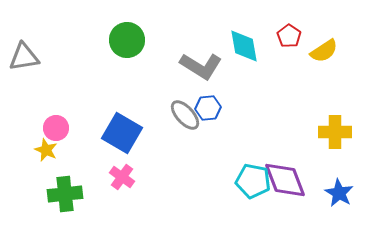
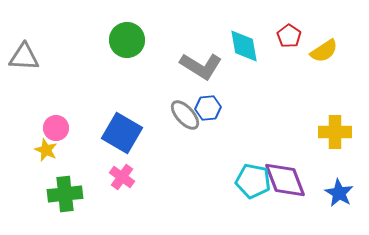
gray triangle: rotated 12 degrees clockwise
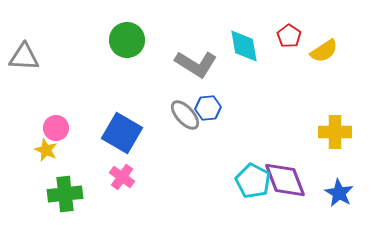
gray L-shape: moved 5 px left, 2 px up
cyan pentagon: rotated 16 degrees clockwise
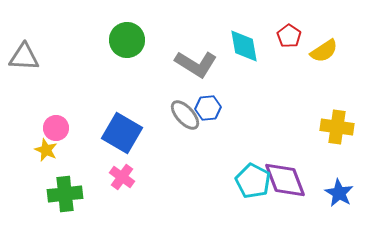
yellow cross: moved 2 px right, 5 px up; rotated 8 degrees clockwise
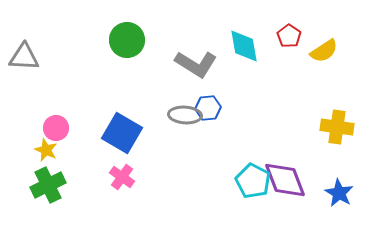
gray ellipse: rotated 44 degrees counterclockwise
green cross: moved 17 px left, 9 px up; rotated 20 degrees counterclockwise
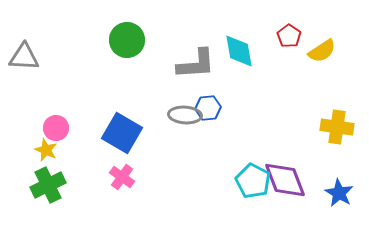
cyan diamond: moved 5 px left, 5 px down
yellow semicircle: moved 2 px left
gray L-shape: rotated 36 degrees counterclockwise
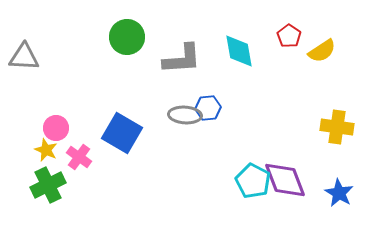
green circle: moved 3 px up
gray L-shape: moved 14 px left, 5 px up
pink cross: moved 43 px left, 20 px up
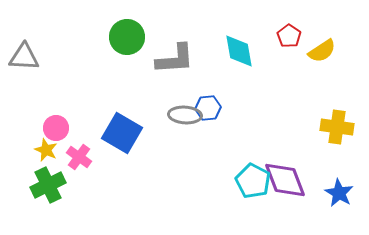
gray L-shape: moved 7 px left
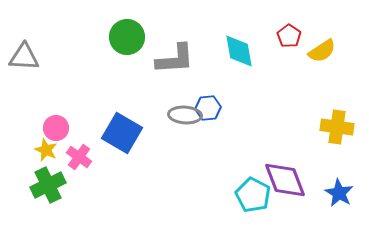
cyan pentagon: moved 14 px down
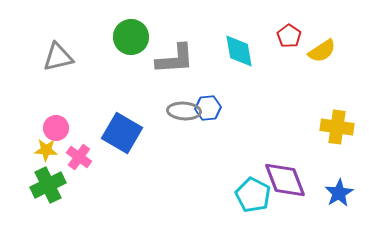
green circle: moved 4 px right
gray triangle: moved 34 px right; rotated 16 degrees counterclockwise
gray ellipse: moved 1 px left, 4 px up
yellow star: rotated 20 degrees counterclockwise
blue star: rotated 12 degrees clockwise
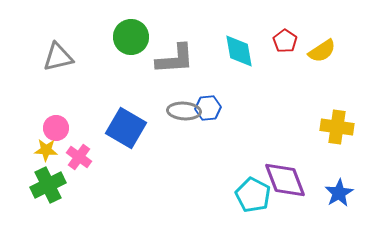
red pentagon: moved 4 px left, 5 px down
blue square: moved 4 px right, 5 px up
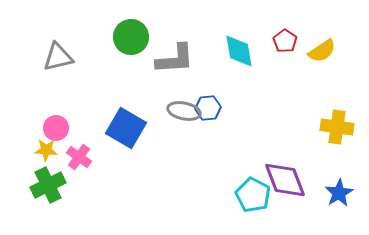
gray ellipse: rotated 8 degrees clockwise
